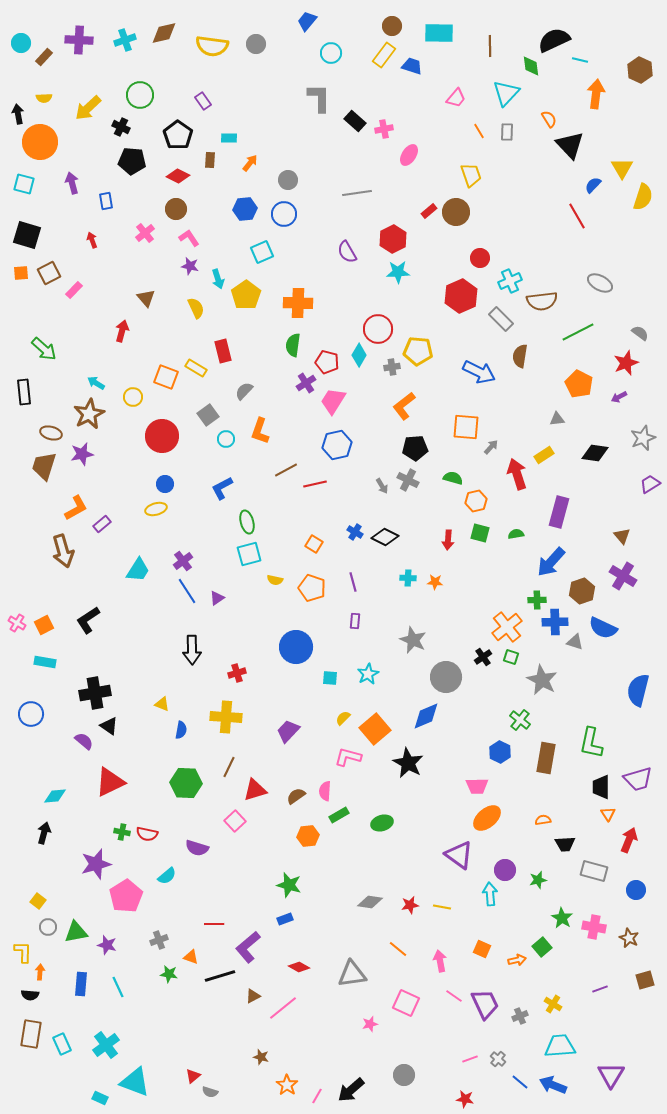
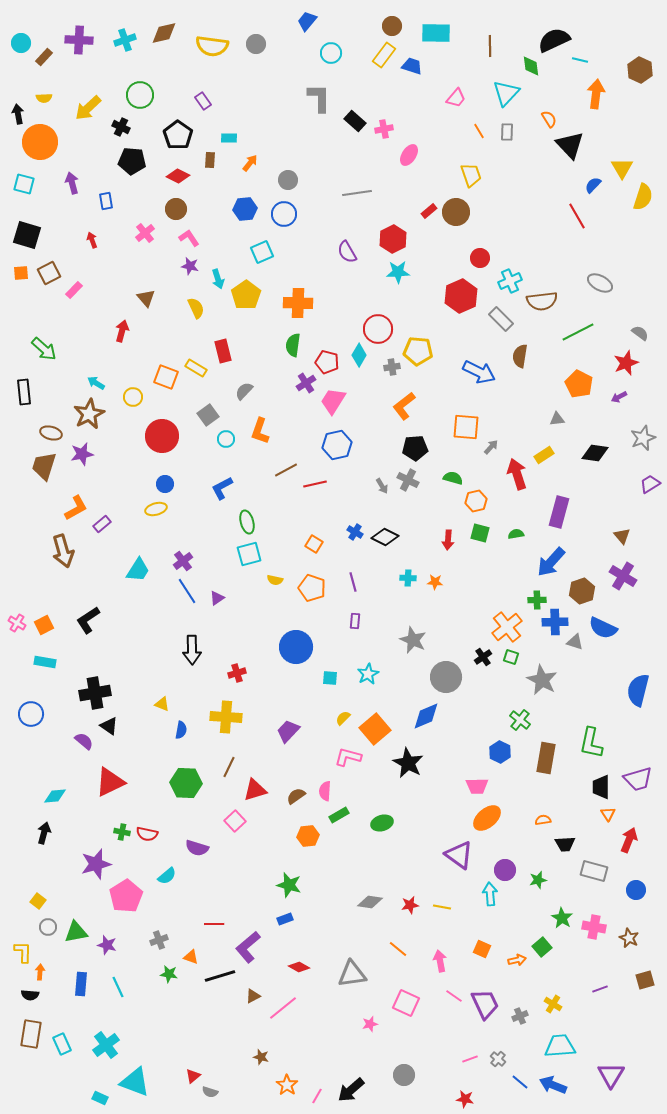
cyan rectangle at (439, 33): moved 3 px left
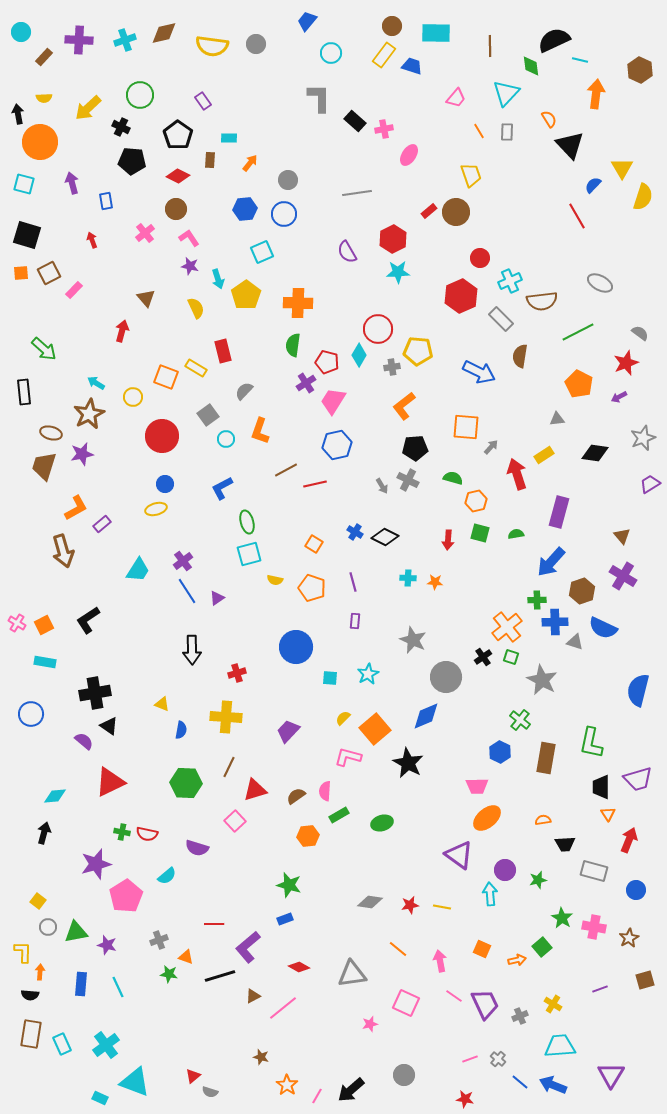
cyan circle at (21, 43): moved 11 px up
brown star at (629, 938): rotated 18 degrees clockwise
orange triangle at (191, 957): moved 5 px left
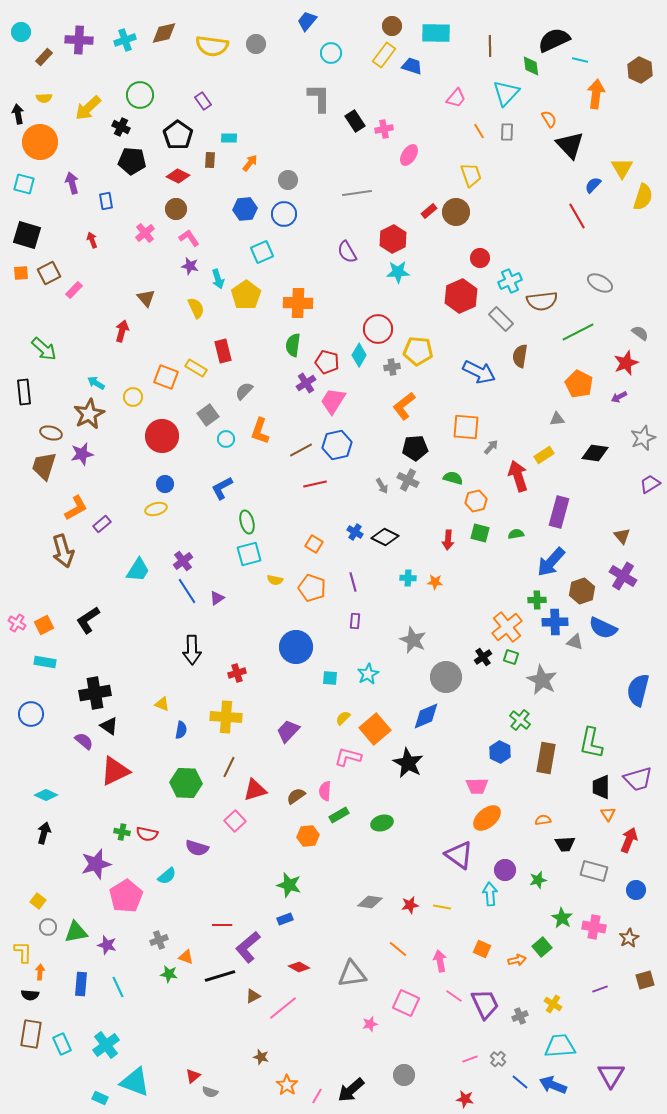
black rectangle at (355, 121): rotated 15 degrees clockwise
brown line at (286, 470): moved 15 px right, 20 px up
red arrow at (517, 474): moved 1 px right, 2 px down
red triangle at (110, 782): moved 5 px right, 11 px up
cyan diamond at (55, 796): moved 9 px left, 1 px up; rotated 30 degrees clockwise
red line at (214, 924): moved 8 px right, 1 px down
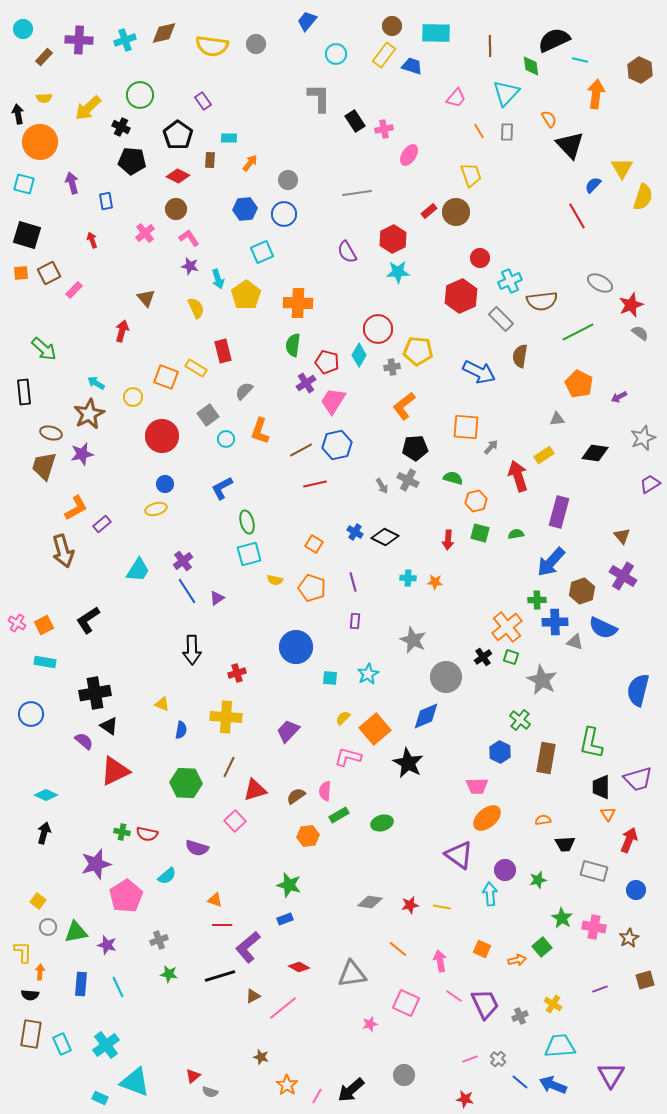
cyan circle at (21, 32): moved 2 px right, 3 px up
cyan circle at (331, 53): moved 5 px right, 1 px down
red star at (626, 363): moved 5 px right, 58 px up
orange triangle at (186, 957): moved 29 px right, 57 px up
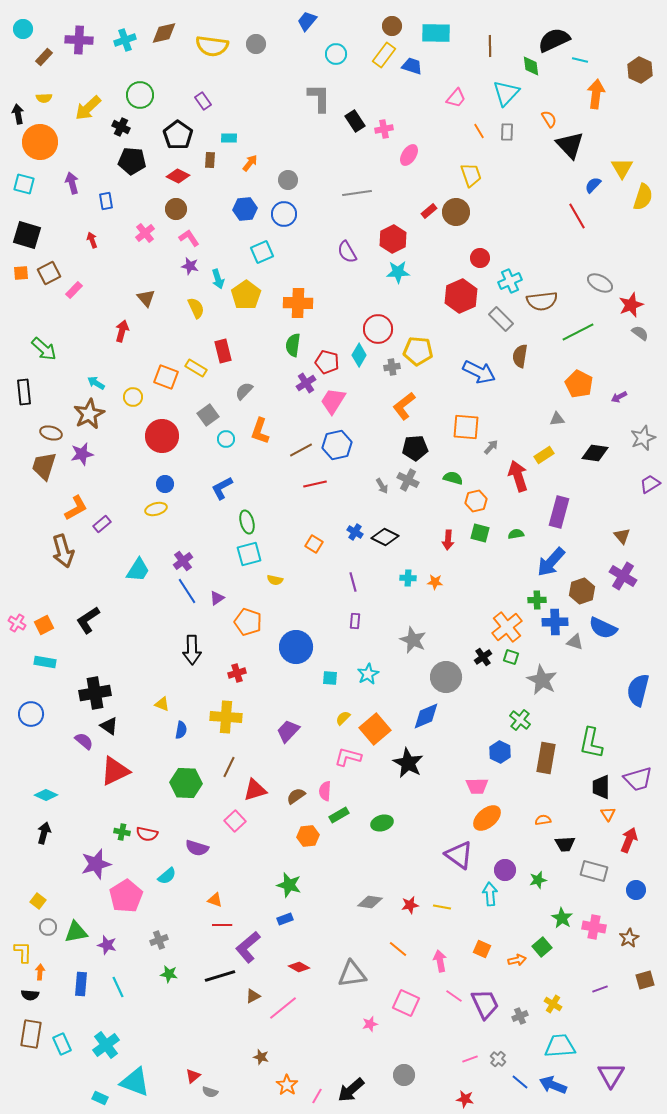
orange pentagon at (312, 588): moved 64 px left, 34 px down
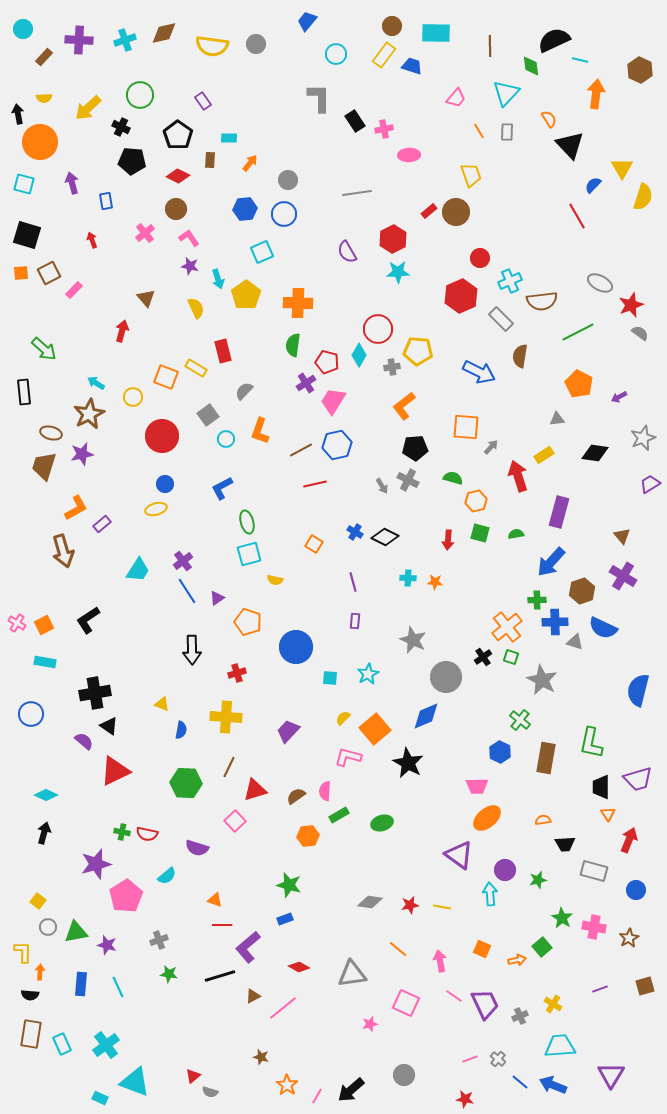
pink ellipse at (409, 155): rotated 55 degrees clockwise
brown square at (645, 980): moved 6 px down
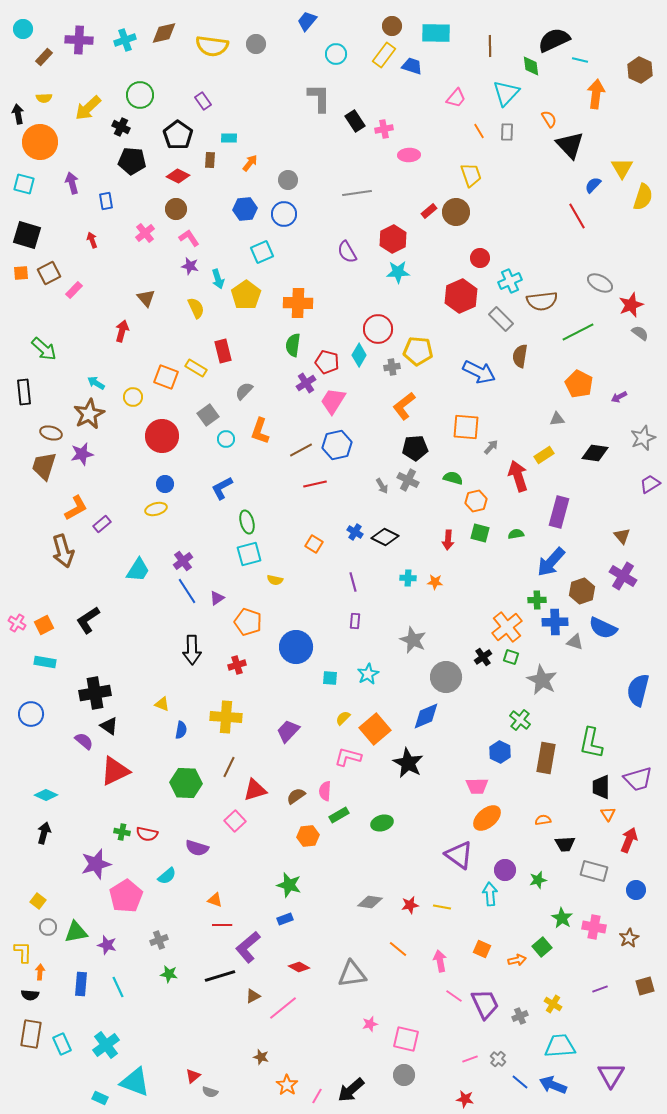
red cross at (237, 673): moved 8 px up
pink square at (406, 1003): moved 36 px down; rotated 12 degrees counterclockwise
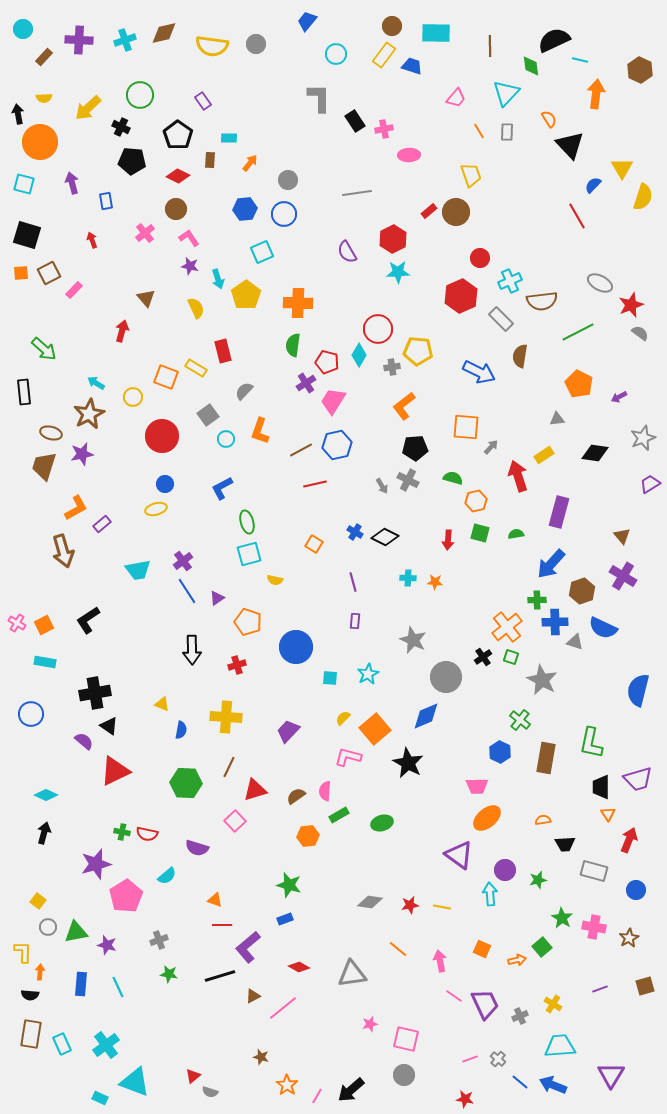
blue arrow at (551, 562): moved 2 px down
cyan trapezoid at (138, 570): rotated 48 degrees clockwise
